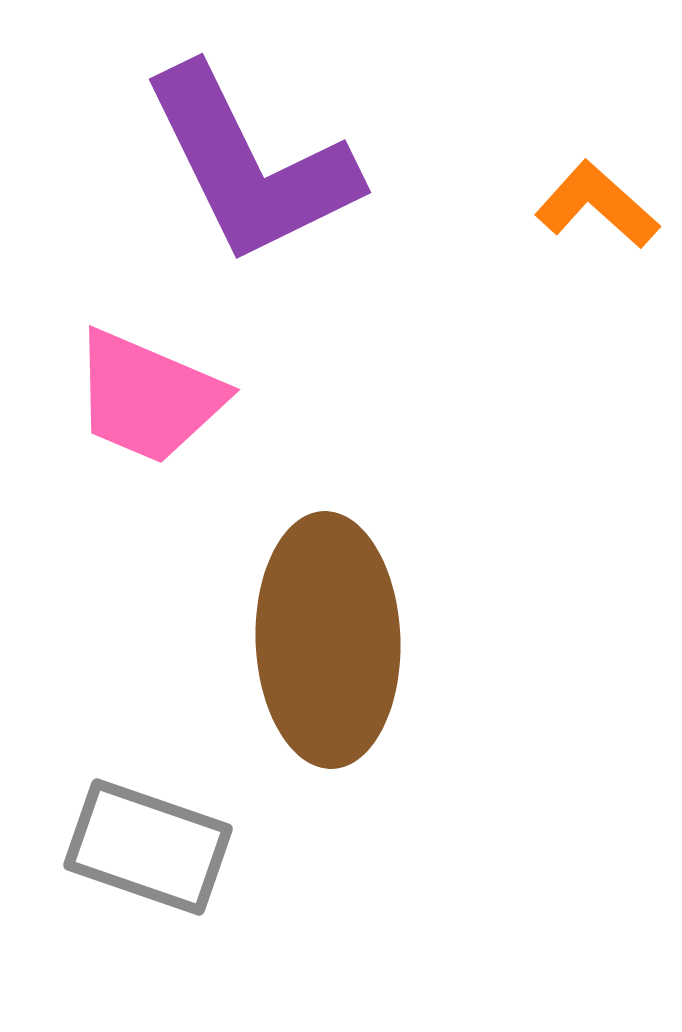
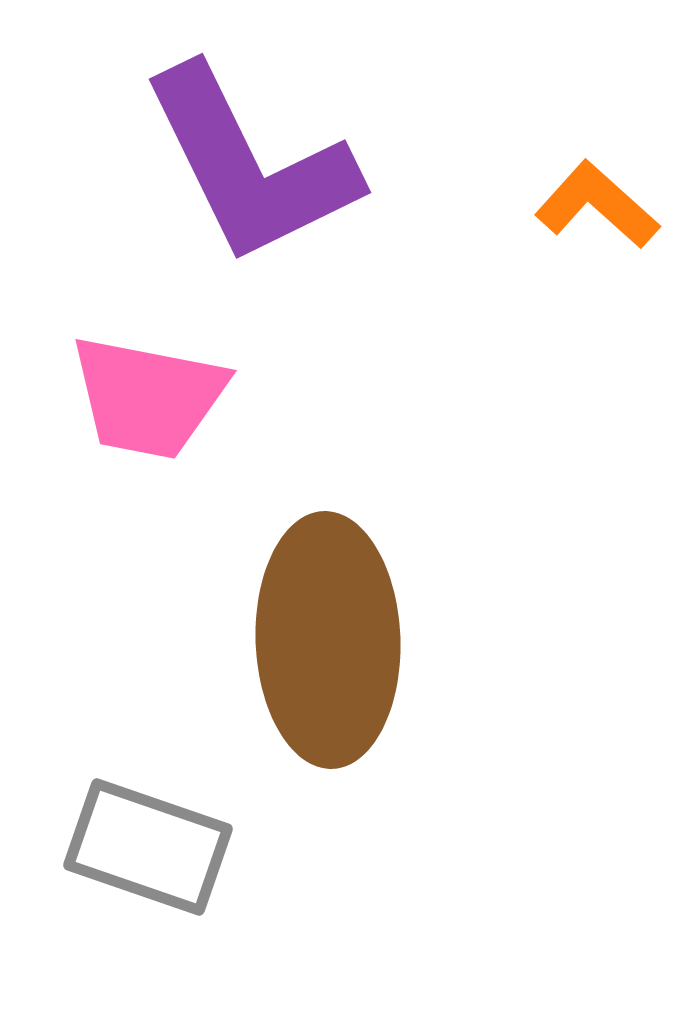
pink trapezoid: rotated 12 degrees counterclockwise
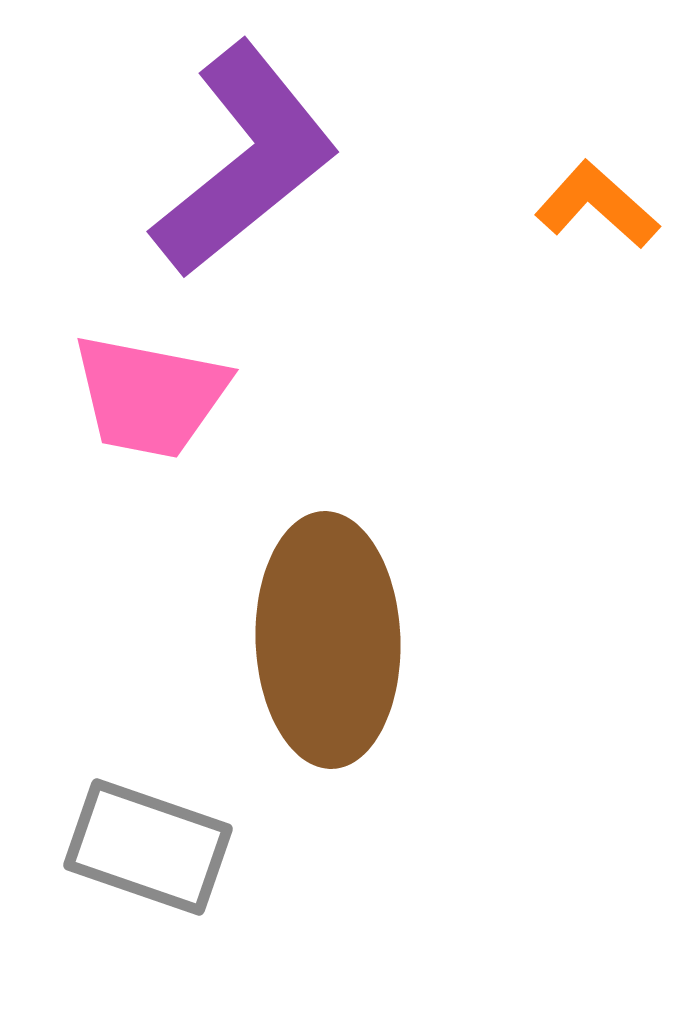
purple L-shape: moved 5 px left, 5 px up; rotated 103 degrees counterclockwise
pink trapezoid: moved 2 px right, 1 px up
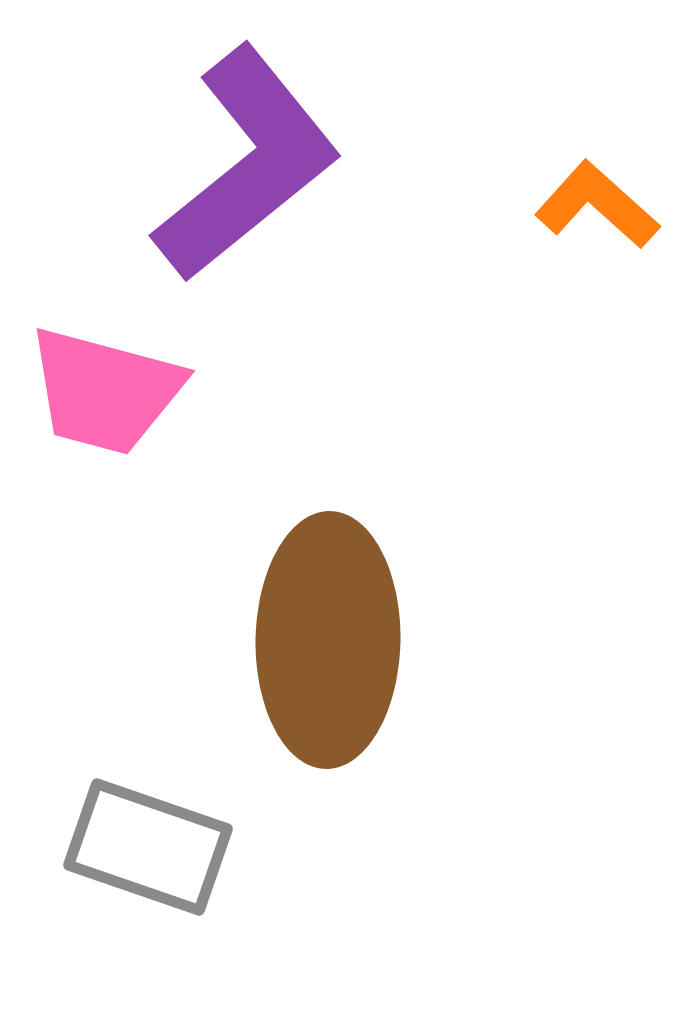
purple L-shape: moved 2 px right, 4 px down
pink trapezoid: moved 45 px left, 5 px up; rotated 4 degrees clockwise
brown ellipse: rotated 3 degrees clockwise
